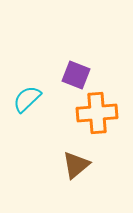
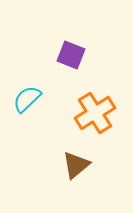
purple square: moved 5 px left, 20 px up
orange cross: moved 2 px left; rotated 27 degrees counterclockwise
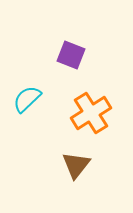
orange cross: moved 4 px left
brown triangle: rotated 12 degrees counterclockwise
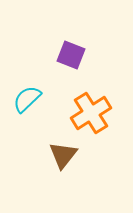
brown triangle: moved 13 px left, 10 px up
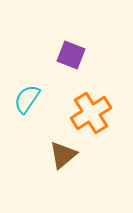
cyan semicircle: rotated 12 degrees counterclockwise
brown triangle: rotated 12 degrees clockwise
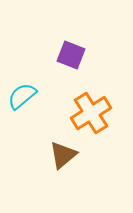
cyan semicircle: moved 5 px left, 3 px up; rotated 16 degrees clockwise
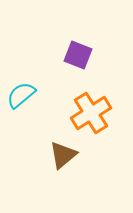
purple square: moved 7 px right
cyan semicircle: moved 1 px left, 1 px up
